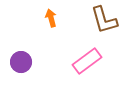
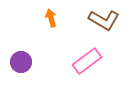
brown L-shape: rotated 44 degrees counterclockwise
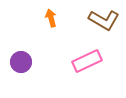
pink rectangle: rotated 12 degrees clockwise
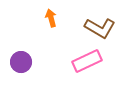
brown L-shape: moved 4 px left, 8 px down
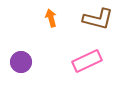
brown L-shape: moved 2 px left, 9 px up; rotated 16 degrees counterclockwise
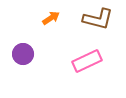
orange arrow: rotated 72 degrees clockwise
purple circle: moved 2 px right, 8 px up
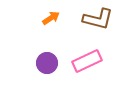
purple circle: moved 24 px right, 9 px down
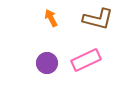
orange arrow: rotated 84 degrees counterclockwise
pink rectangle: moved 1 px left, 1 px up
